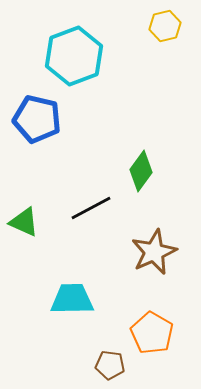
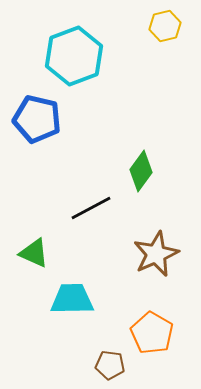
green triangle: moved 10 px right, 31 px down
brown star: moved 2 px right, 2 px down
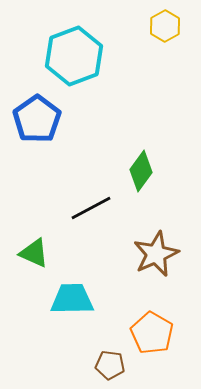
yellow hexagon: rotated 16 degrees counterclockwise
blue pentagon: rotated 24 degrees clockwise
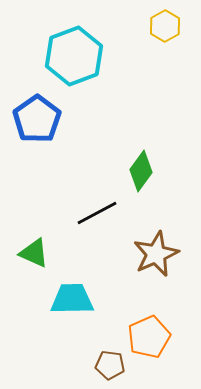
black line: moved 6 px right, 5 px down
orange pentagon: moved 3 px left, 4 px down; rotated 18 degrees clockwise
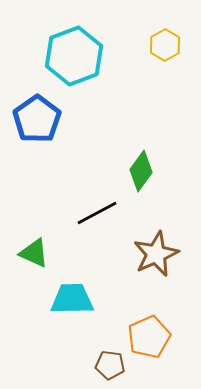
yellow hexagon: moved 19 px down
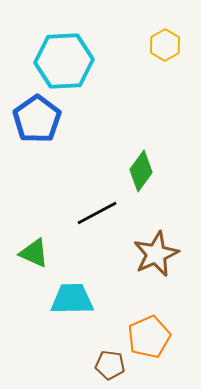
cyan hexagon: moved 10 px left, 5 px down; rotated 18 degrees clockwise
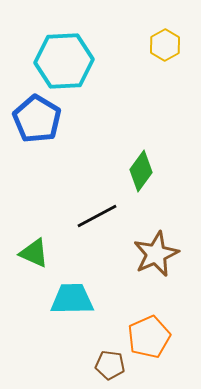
blue pentagon: rotated 6 degrees counterclockwise
black line: moved 3 px down
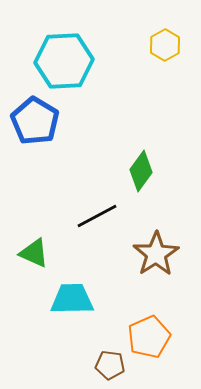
blue pentagon: moved 2 px left, 2 px down
brown star: rotated 9 degrees counterclockwise
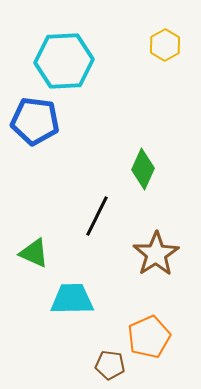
blue pentagon: rotated 24 degrees counterclockwise
green diamond: moved 2 px right, 2 px up; rotated 12 degrees counterclockwise
black line: rotated 36 degrees counterclockwise
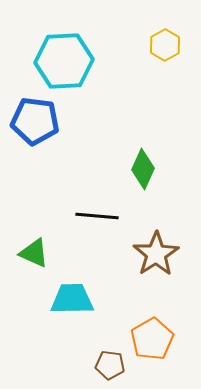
black line: rotated 69 degrees clockwise
orange pentagon: moved 3 px right, 2 px down; rotated 6 degrees counterclockwise
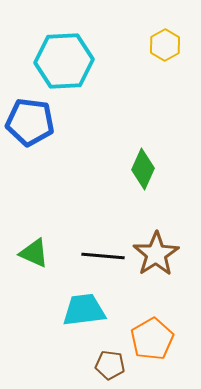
blue pentagon: moved 5 px left, 1 px down
black line: moved 6 px right, 40 px down
cyan trapezoid: moved 12 px right, 11 px down; rotated 6 degrees counterclockwise
